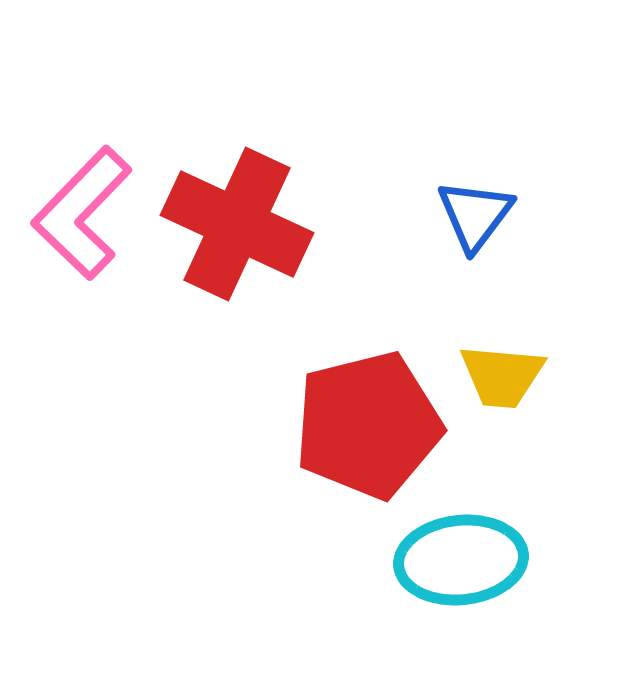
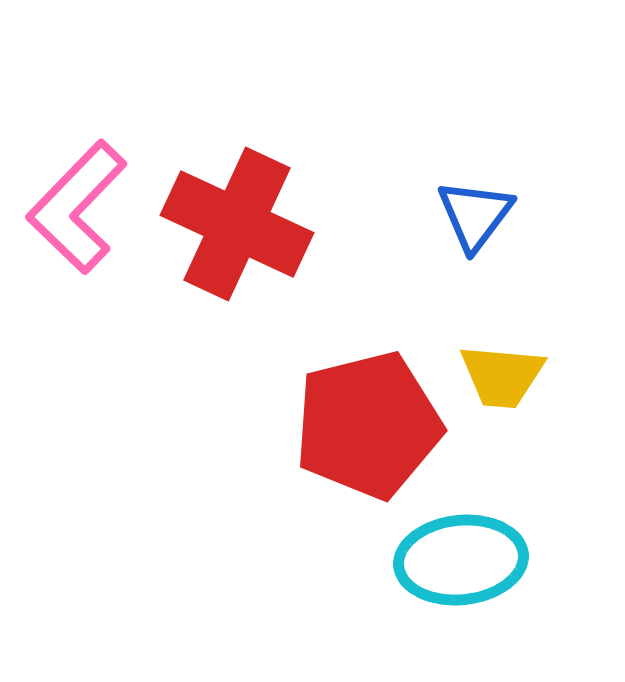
pink L-shape: moved 5 px left, 6 px up
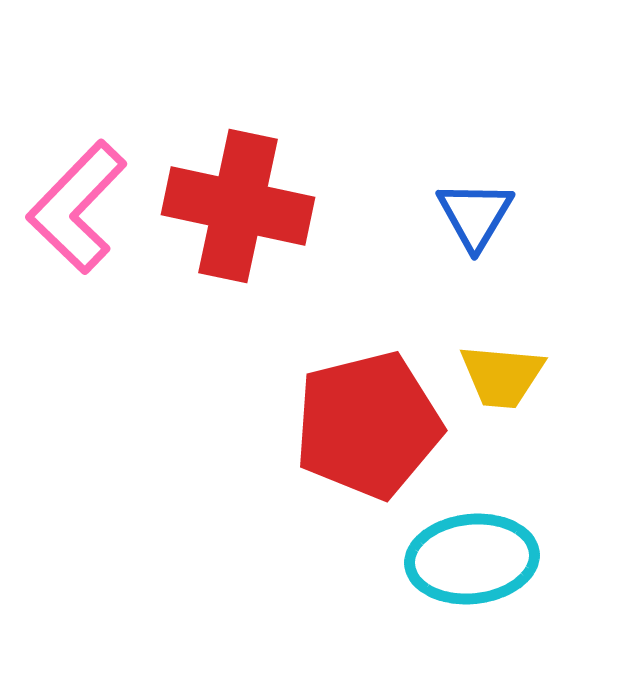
blue triangle: rotated 6 degrees counterclockwise
red cross: moved 1 px right, 18 px up; rotated 13 degrees counterclockwise
cyan ellipse: moved 11 px right, 1 px up
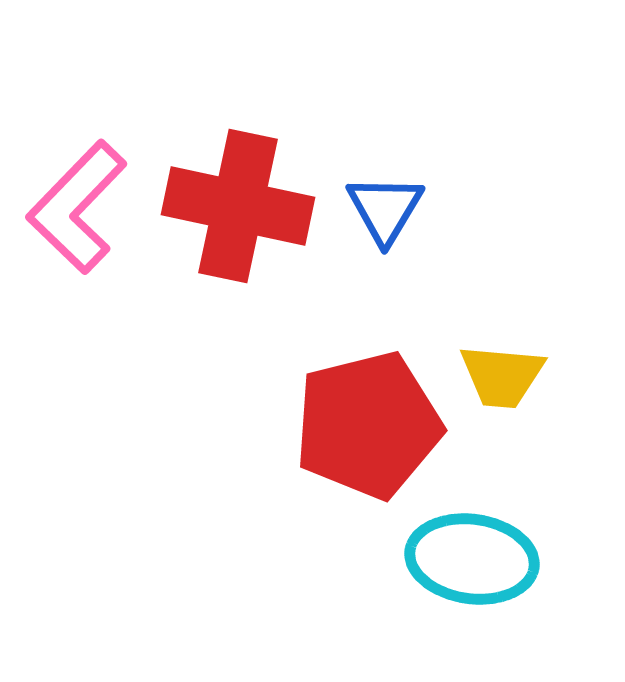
blue triangle: moved 90 px left, 6 px up
cyan ellipse: rotated 14 degrees clockwise
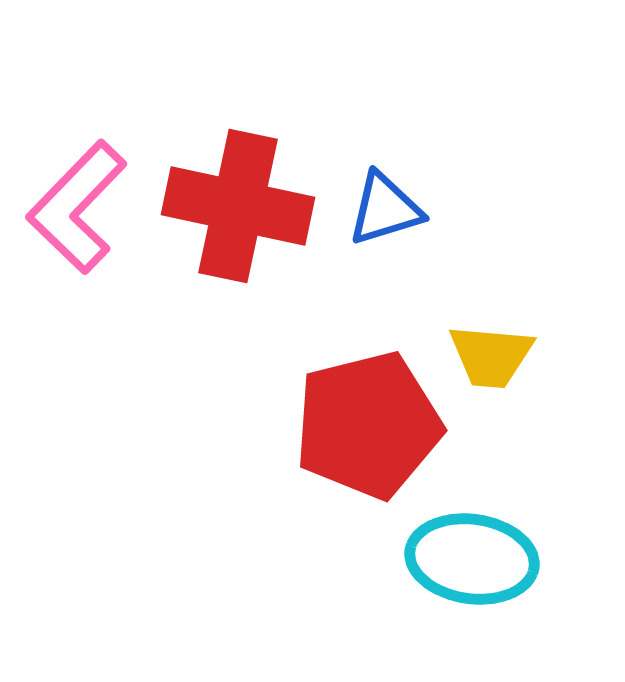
blue triangle: rotated 42 degrees clockwise
yellow trapezoid: moved 11 px left, 20 px up
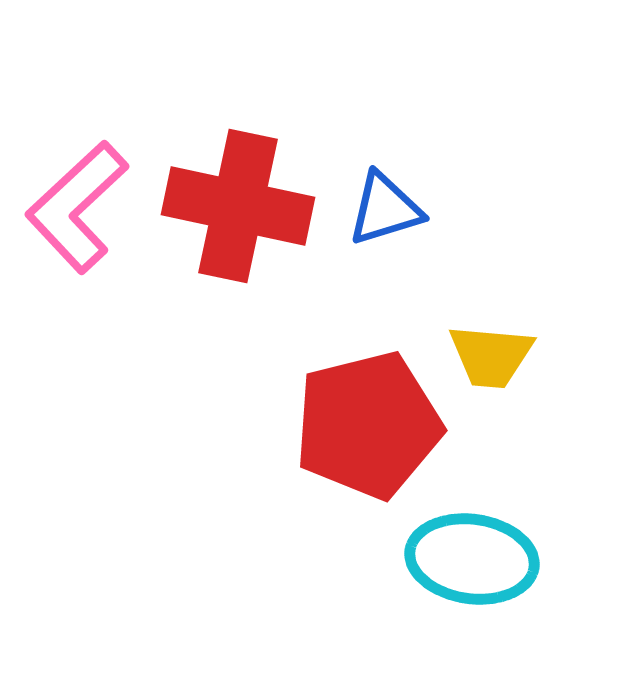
pink L-shape: rotated 3 degrees clockwise
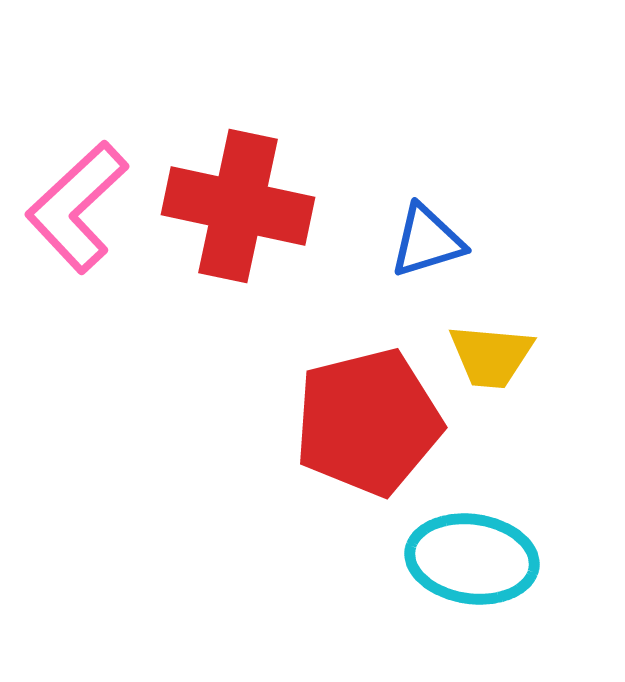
blue triangle: moved 42 px right, 32 px down
red pentagon: moved 3 px up
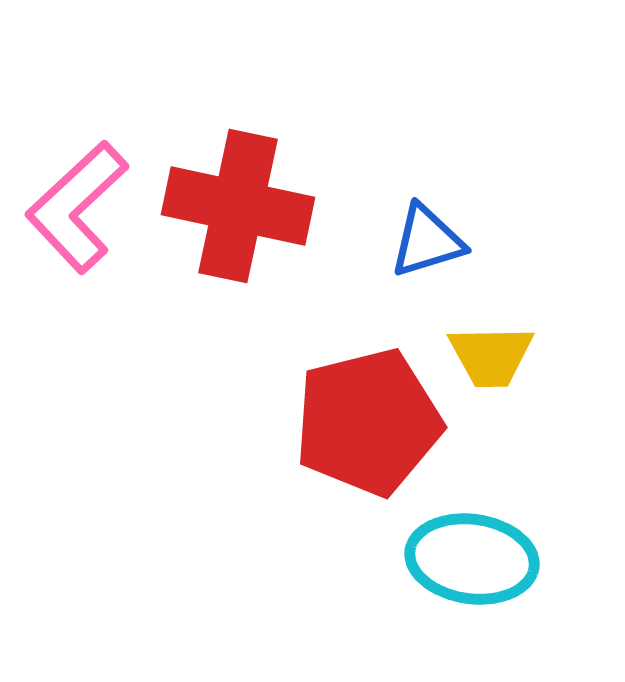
yellow trapezoid: rotated 6 degrees counterclockwise
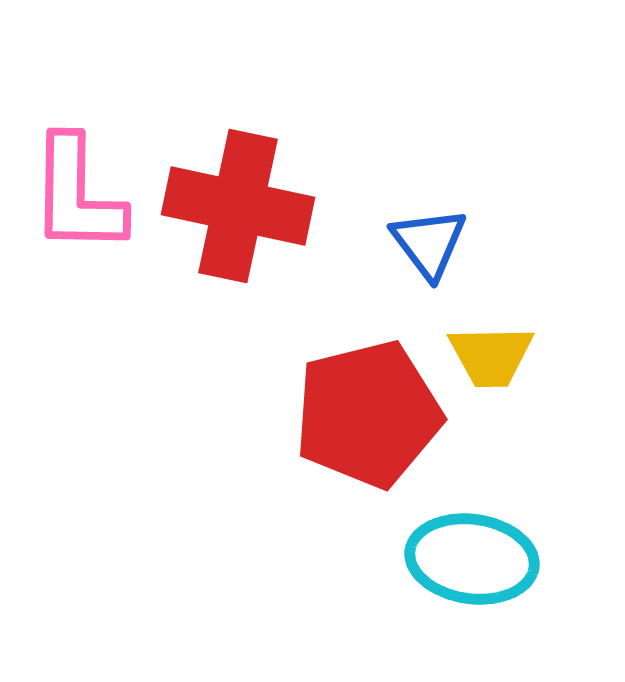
pink L-shape: moved 12 px up; rotated 46 degrees counterclockwise
blue triangle: moved 2 px right, 2 px down; rotated 50 degrees counterclockwise
red pentagon: moved 8 px up
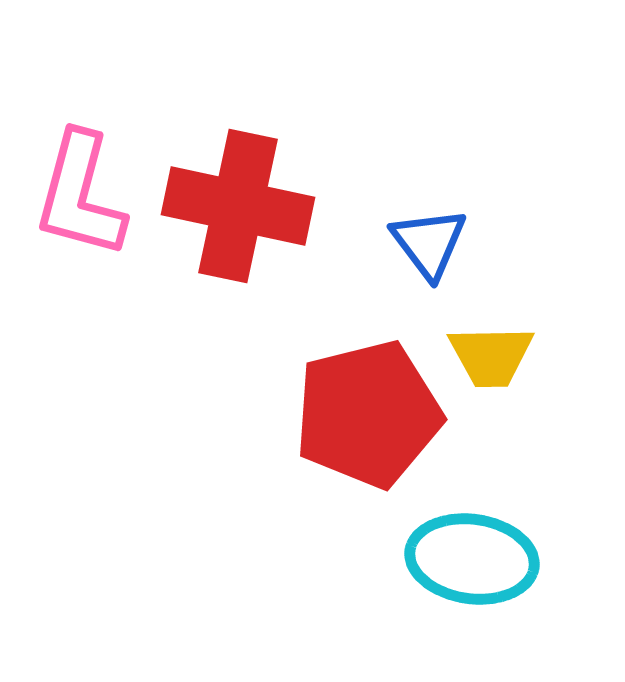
pink L-shape: moved 3 px right; rotated 14 degrees clockwise
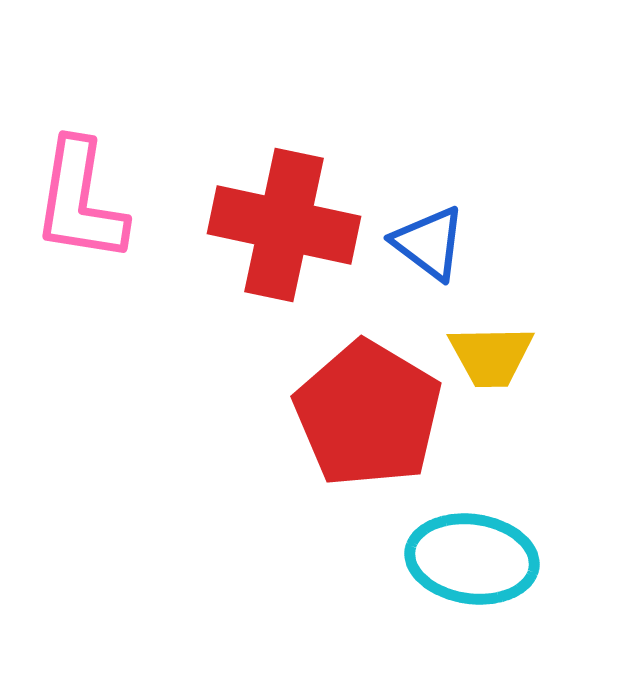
pink L-shape: moved 6 px down; rotated 6 degrees counterclockwise
red cross: moved 46 px right, 19 px down
blue triangle: rotated 16 degrees counterclockwise
red pentagon: rotated 27 degrees counterclockwise
